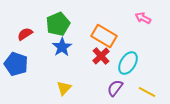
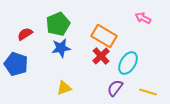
blue star: moved 1 px left, 1 px down; rotated 24 degrees clockwise
yellow triangle: rotated 28 degrees clockwise
yellow line: moved 1 px right; rotated 12 degrees counterclockwise
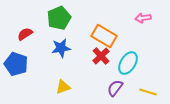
pink arrow: rotated 35 degrees counterclockwise
green pentagon: moved 1 px right, 6 px up
yellow triangle: moved 1 px left, 1 px up
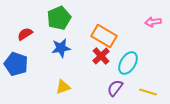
pink arrow: moved 10 px right, 4 px down
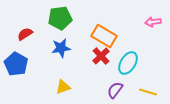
green pentagon: moved 1 px right; rotated 15 degrees clockwise
blue pentagon: rotated 10 degrees clockwise
purple semicircle: moved 2 px down
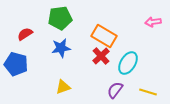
blue pentagon: rotated 15 degrees counterclockwise
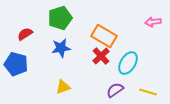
green pentagon: rotated 10 degrees counterclockwise
purple semicircle: rotated 18 degrees clockwise
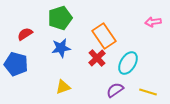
orange rectangle: rotated 25 degrees clockwise
red cross: moved 4 px left, 2 px down
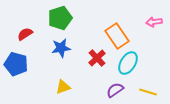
pink arrow: moved 1 px right
orange rectangle: moved 13 px right
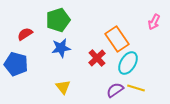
green pentagon: moved 2 px left, 2 px down
pink arrow: rotated 56 degrees counterclockwise
orange rectangle: moved 3 px down
yellow triangle: rotated 49 degrees counterclockwise
yellow line: moved 12 px left, 4 px up
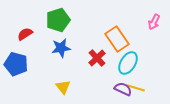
purple semicircle: moved 8 px right, 1 px up; rotated 60 degrees clockwise
